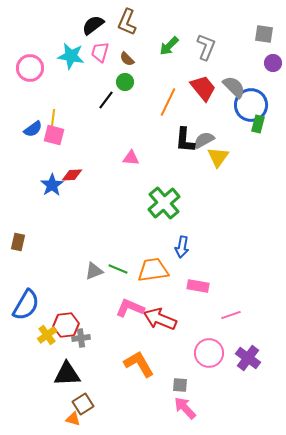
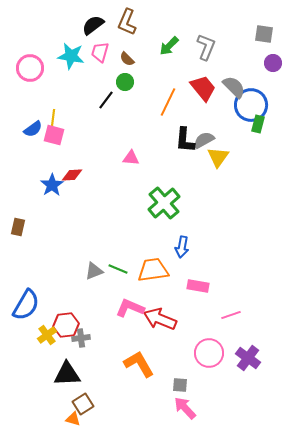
brown rectangle at (18, 242): moved 15 px up
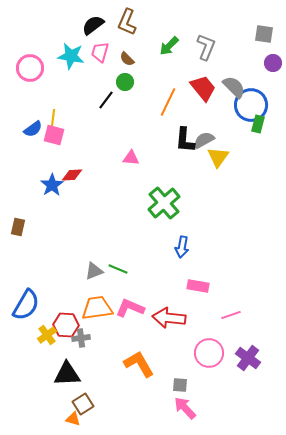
orange trapezoid at (153, 270): moved 56 px left, 38 px down
red arrow at (160, 319): moved 9 px right, 1 px up; rotated 16 degrees counterclockwise
red hexagon at (66, 325): rotated 10 degrees clockwise
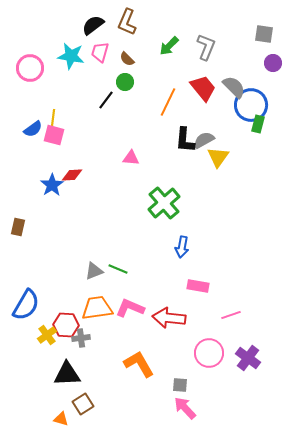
orange triangle at (73, 419): moved 12 px left
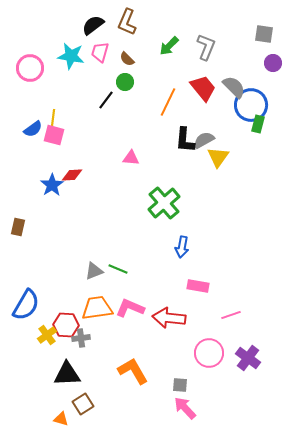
orange L-shape at (139, 364): moved 6 px left, 7 px down
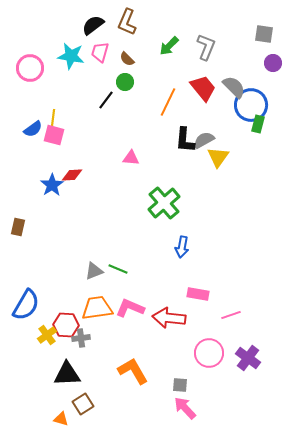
pink rectangle at (198, 286): moved 8 px down
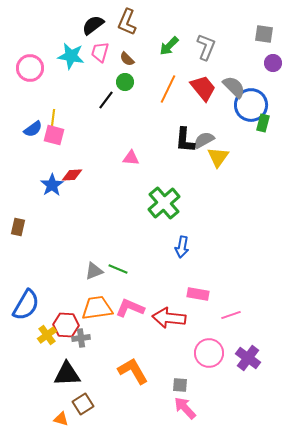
orange line at (168, 102): moved 13 px up
green rectangle at (258, 124): moved 5 px right, 1 px up
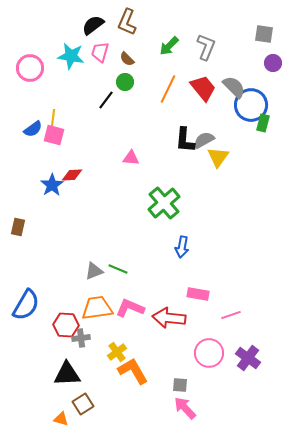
yellow cross at (47, 335): moved 70 px right, 17 px down
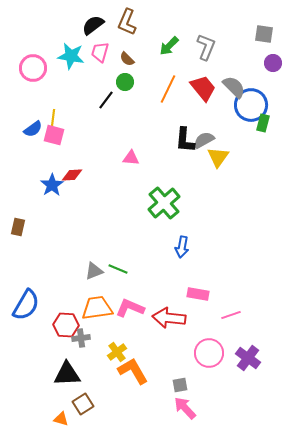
pink circle at (30, 68): moved 3 px right
gray square at (180, 385): rotated 14 degrees counterclockwise
